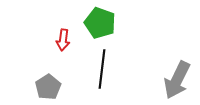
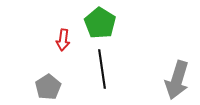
green pentagon: rotated 12 degrees clockwise
black line: rotated 15 degrees counterclockwise
gray arrow: rotated 9 degrees counterclockwise
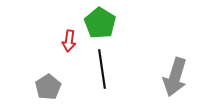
red arrow: moved 6 px right, 1 px down
gray arrow: moved 2 px left, 3 px up
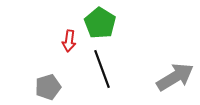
black line: rotated 12 degrees counterclockwise
gray arrow: rotated 138 degrees counterclockwise
gray pentagon: rotated 15 degrees clockwise
